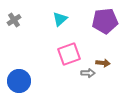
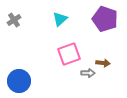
purple pentagon: moved 2 px up; rotated 25 degrees clockwise
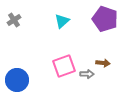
cyan triangle: moved 2 px right, 2 px down
pink square: moved 5 px left, 12 px down
gray arrow: moved 1 px left, 1 px down
blue circle: moved 2 px left, 1 px up
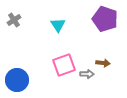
cyan triangle: moved 4 px left, 4 px down; rotated 21 degrees counterclockwise
pink square: moved 1 px up
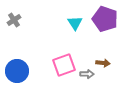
cyan triangle: moved 17 px right, 2 px up
blue circle: moved 9 px up
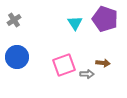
blue circle: moved 14 px up
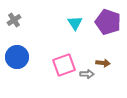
purple pentagon: moved 3 px right, 3 px down
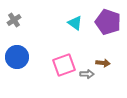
cyan triangle: rotated 21 degrees counterclockwise
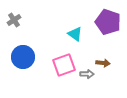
cyan triangle: moved 11 px down
blue circle: moved 6 px right
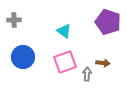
gray cross: rotated 32 degrees clockwise
cyan triangle: moved 11 px left, 3 px up
pink square: moved 1 px right, 3 px up
gray arrow: rotated 88 degrees counterclockwise
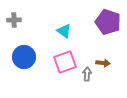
blue circle: moved 1 px right
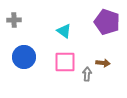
purple pentagon: moved 1 px left
pink square: rotated 20 degrees clockwise
